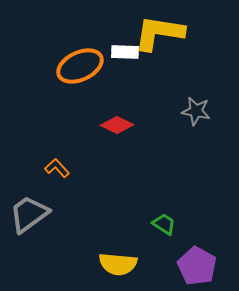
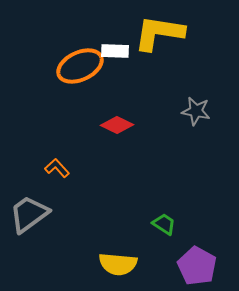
white rectangle: moved 10 px left, 1 px up
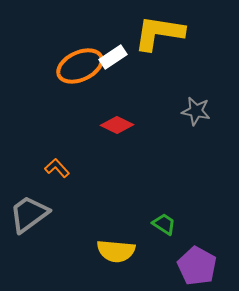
white rectangle: moved 2 px left, 6 px down; rotated 36 degrees counterclockwise
yellow semicircle: moved 2 px left, 13 px up
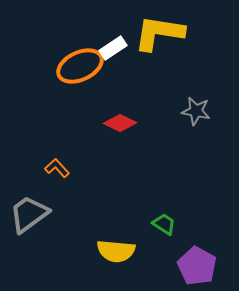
white rectangle: moved 9 px up
red diamond: moved 3 px right, 2 px up
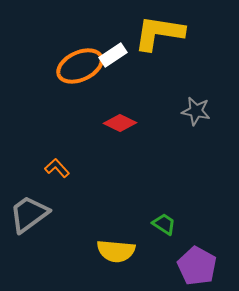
white rectangle: moved 7 px down
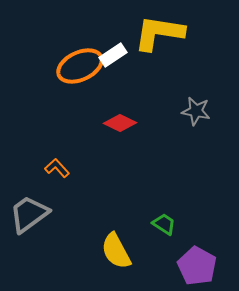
yellow semicircle: rotated 57 degrees clockwise
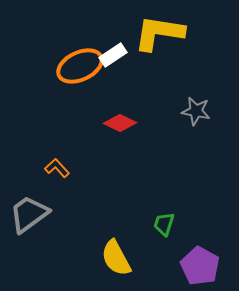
green trapezoid: rotated 105 degrees counterclockwise
yellow semicircle: moved 7 px down
purple pentagon: moved 3 px right
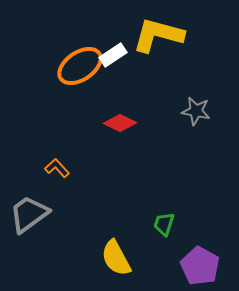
yellow L-shape: moved 1 px left, 2 px down; rotated 6 degrees clockwise
orange ellipse: rotated 9 degrees counterclockwise
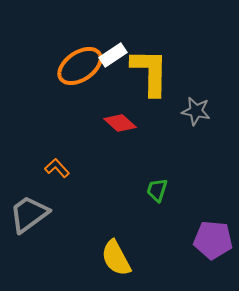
yellow L-shape: moved 8 px left, 37 px down; rotated 76 degrees clockwise
red diamond: rotated 16 degrees clockwise
green trapezoid: moved 7 px left, 34 px up
purple pentagon: moved 13 px right, 26 px up; rotated 24 degrees counterclockwise
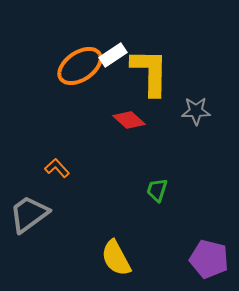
gray star: rotated 12 degrees counterclockwise
red diamond: moved 9 px right, 3 px up
purple pentagon: moved 4 px left, 19 px down; rotated 9 degrees clockwise
